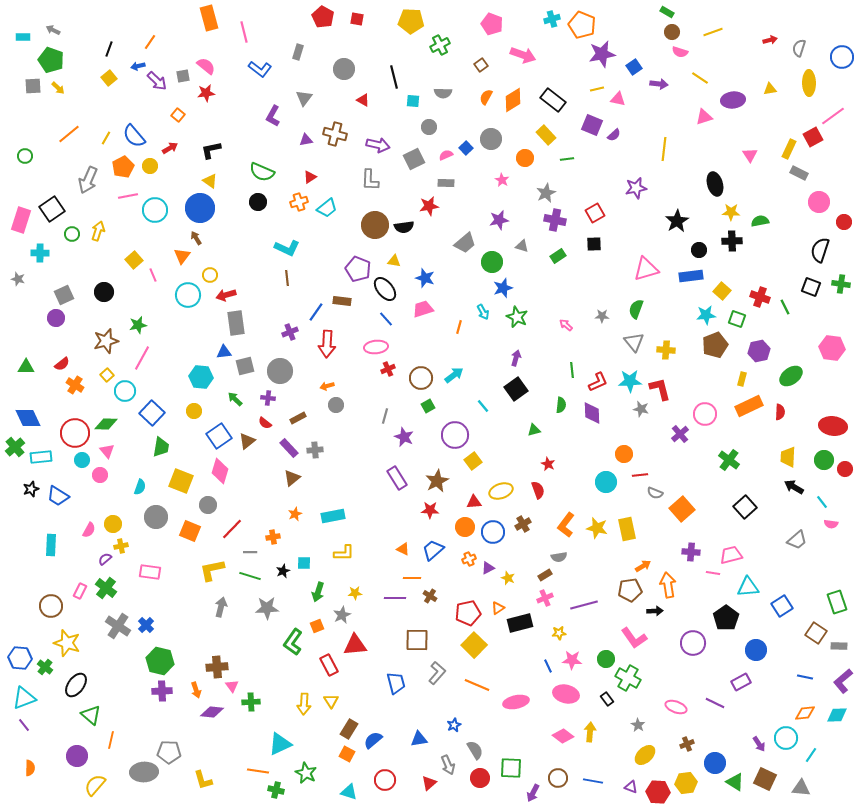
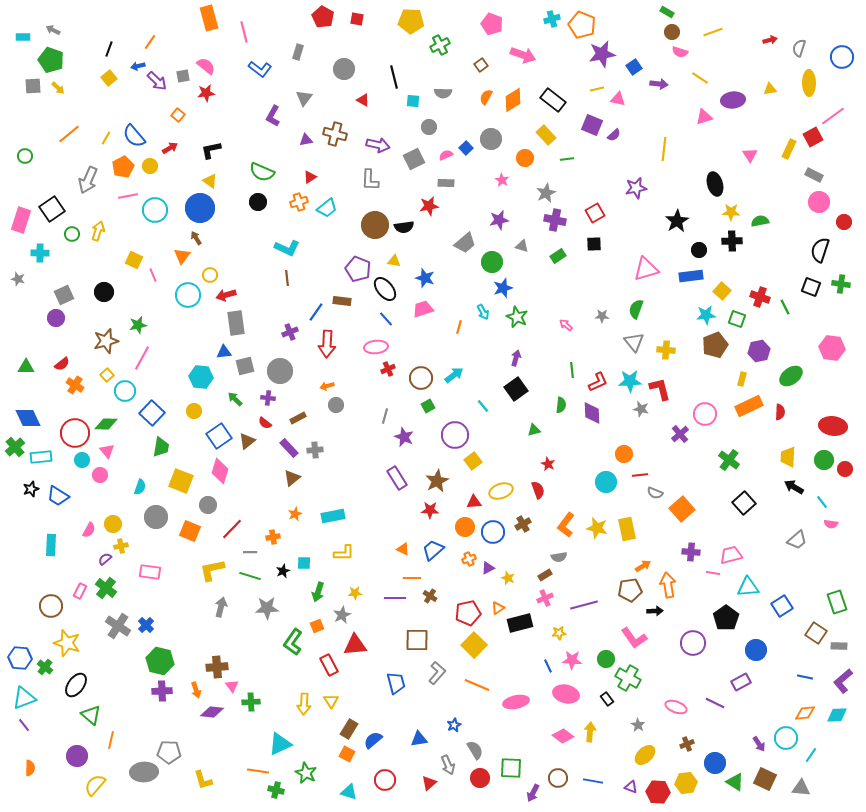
gray rectangle at (799, 173): moved 15 px right, 2 px down
yellow square at (134, 260): rotated 24 degrees counterclockwise
black square at (745, 507): moved 1 px left, 4 px up
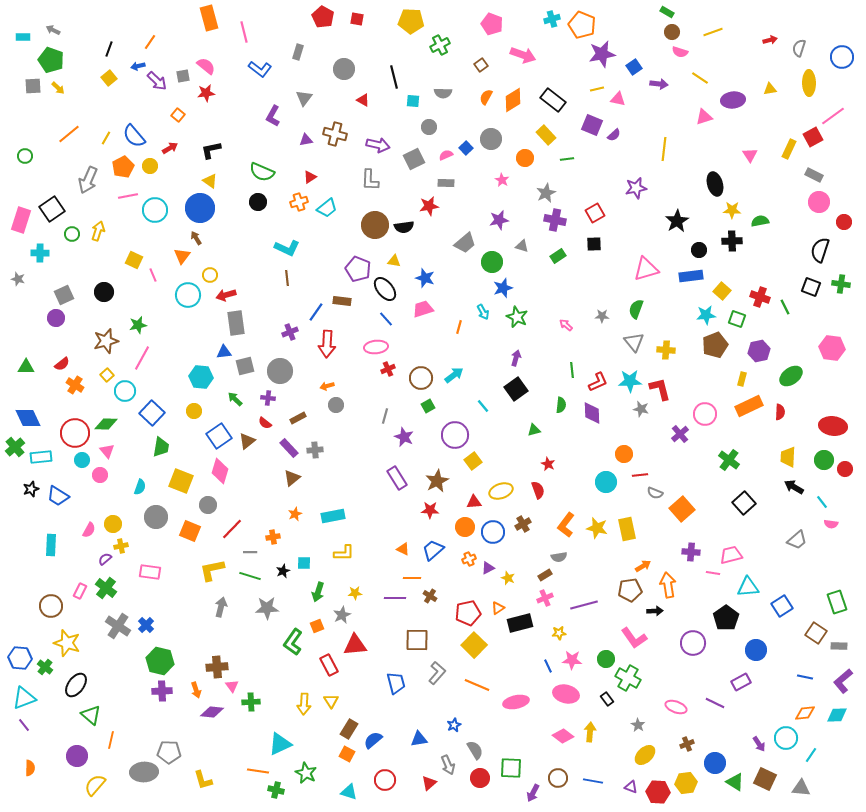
yellow star at (731, 212): moved 1 px right, 2 px up
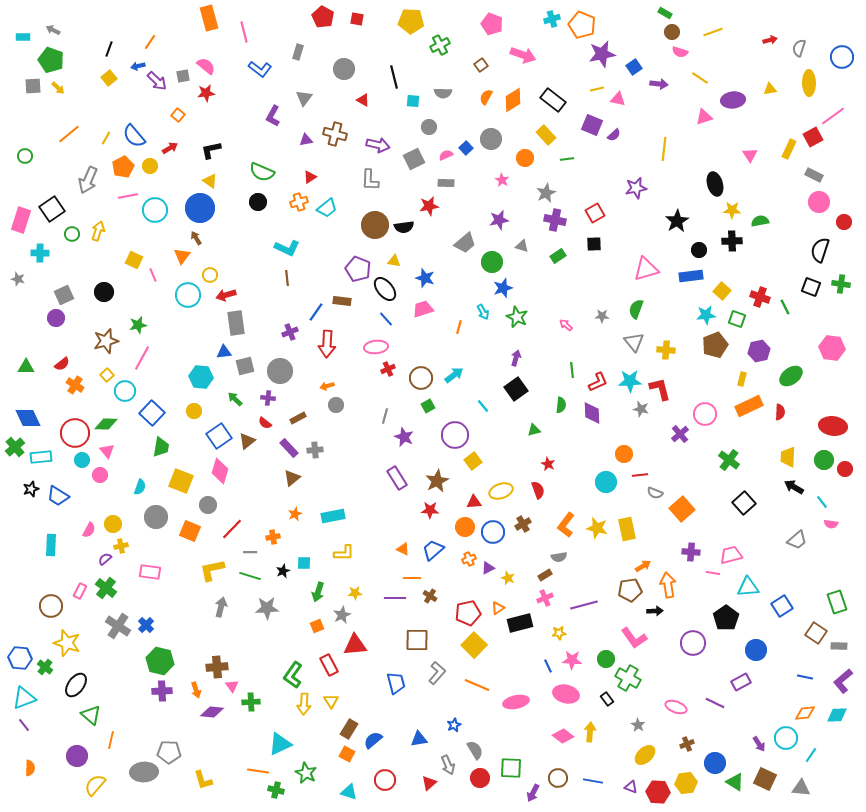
green rectangle at (667, 12): moved 2 px left, 1 px down
green L-shape at (293, 642): moved 33 px down
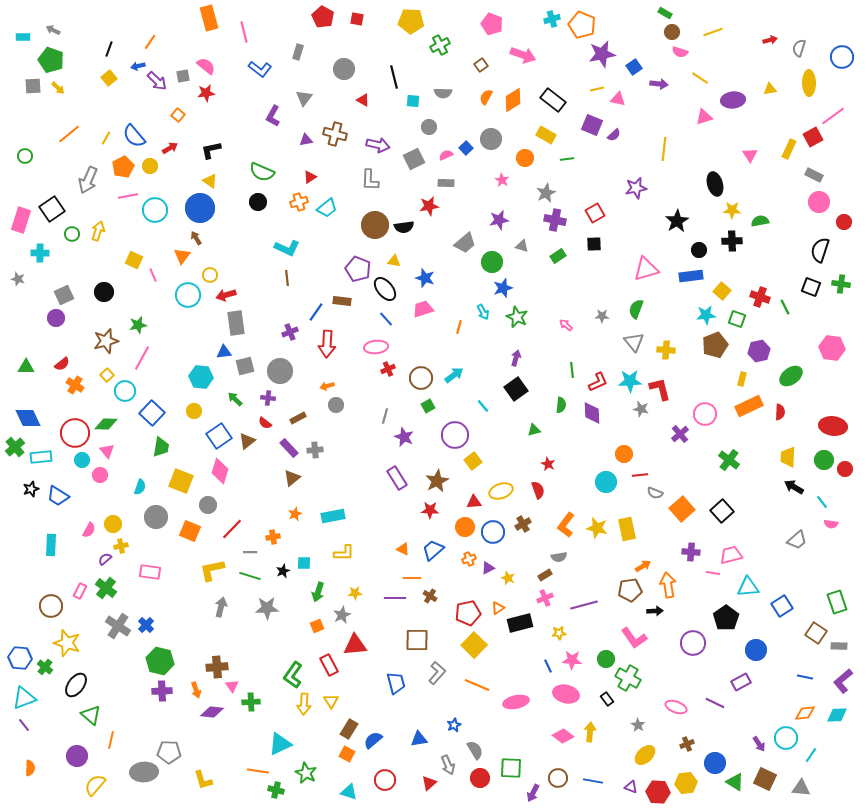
yellow rectangle at (546, 135): rotated 18 degrees counterclockwise
black square at (744, 503): moved 22 px left, 8 px down
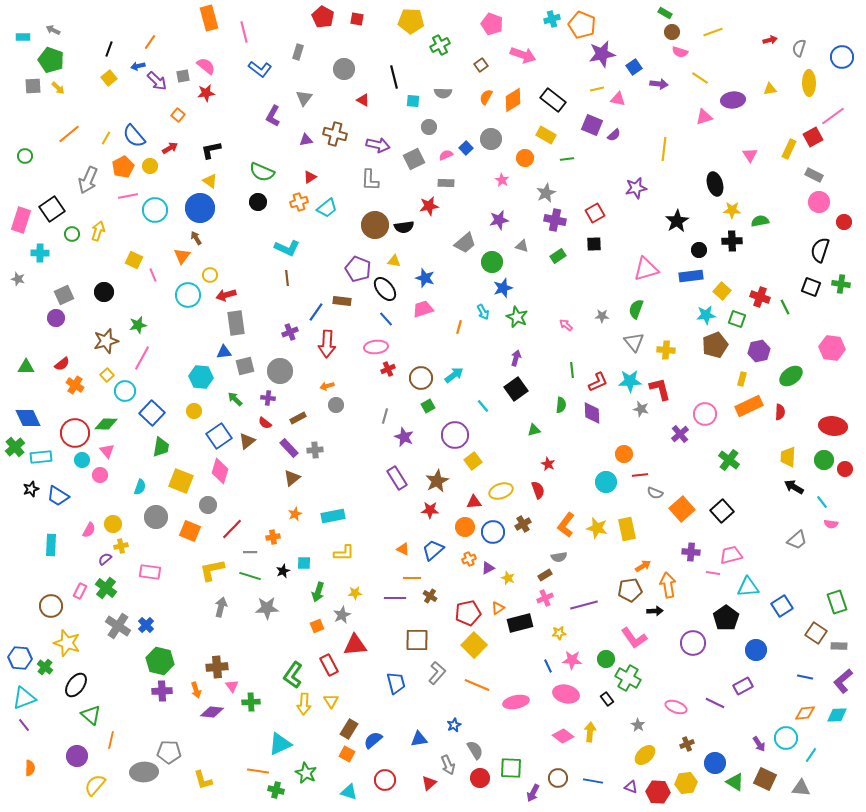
purple rectangle at (741, 682): moved 2 px right, 4 px down
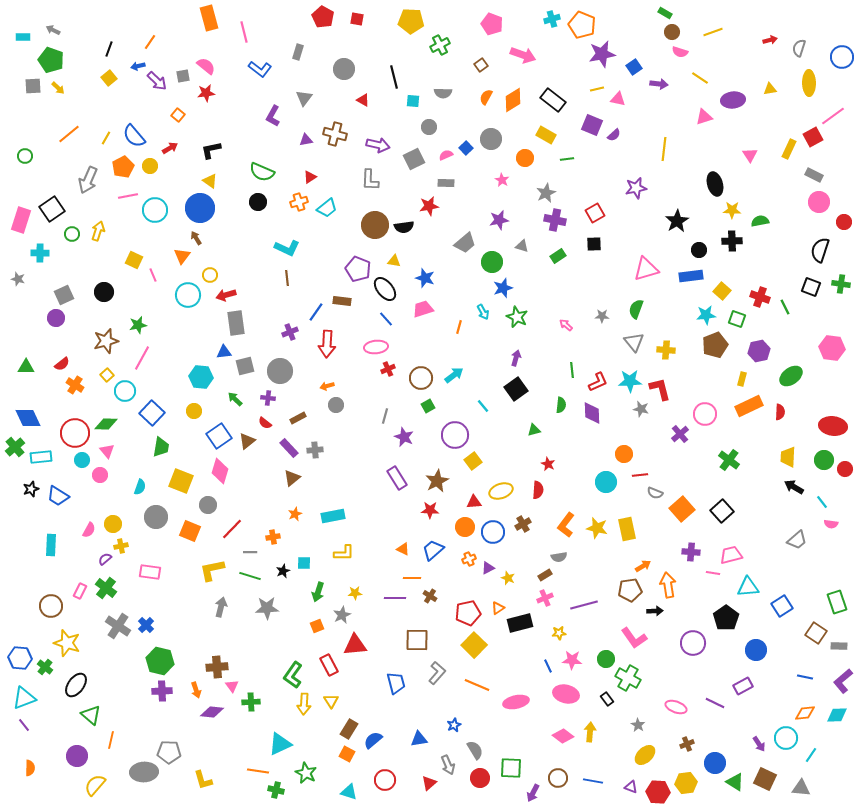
red semicircle at (538, 490): rotated 24 degrees clockwise
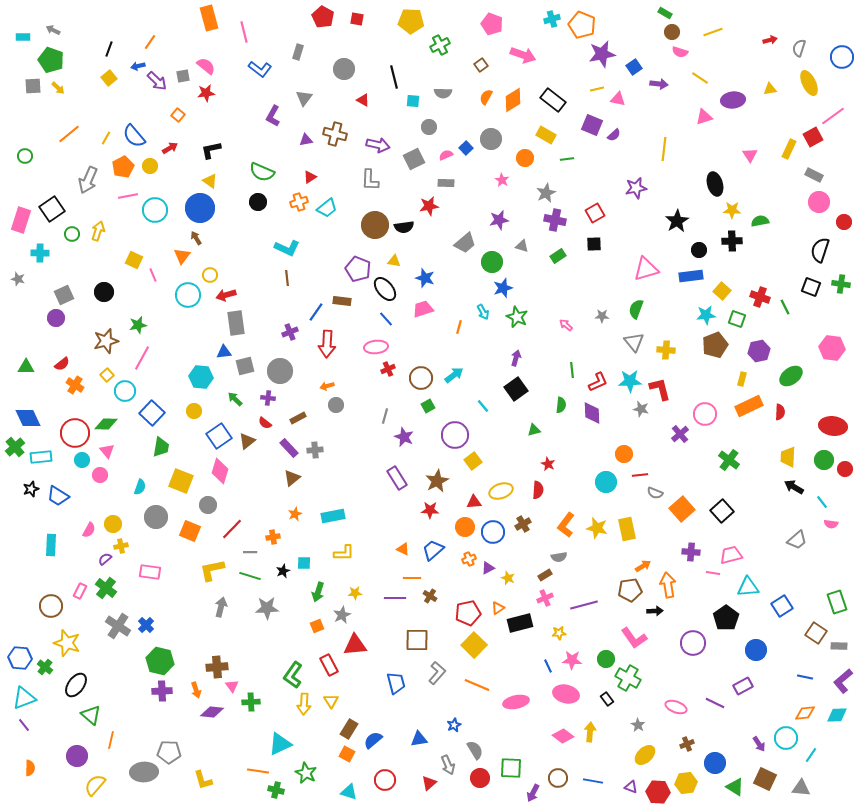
yellow ellipse at (809, 83): rotated 25 degrees counterclockwise
green triangle at (735, 782): moved 5 px down
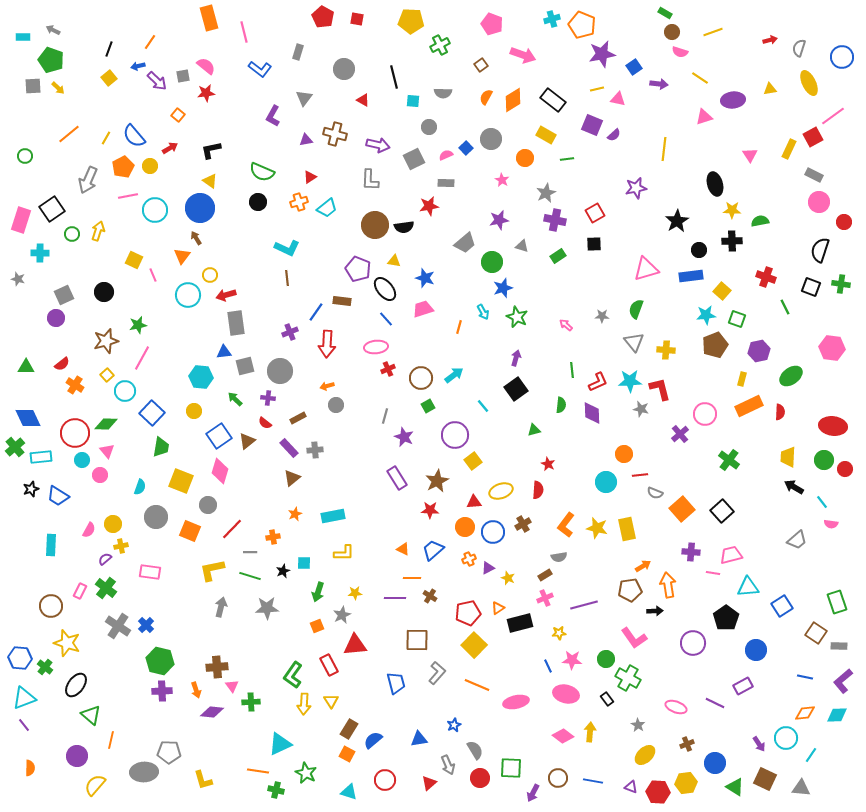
red cross at (760, 297): moved 6 px right, 20 px up
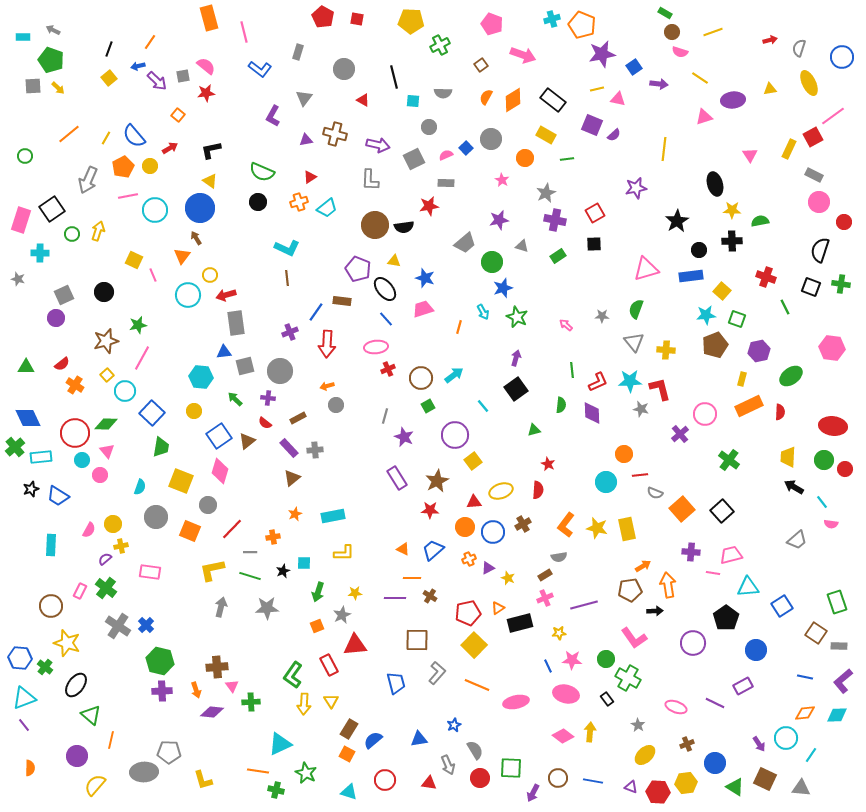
red triangle at (429, 783): rotated 49 degrees clockwise
